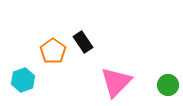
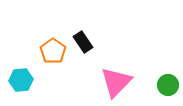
cyan hexagon: moved 2 px left; rotated 15 degrees clockwise
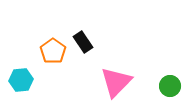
green circle: moved 2 px right, 1 px down
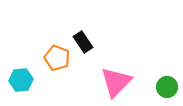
orange pentagon: moved 4 px right, 7 px down; rotated 15 degrees counterclockwise
green circle: moved 3 px left, 1 px down
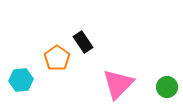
orange pentagon: rotated 15 degrees clockwise
pink triangle: moved 2 px right, 2 px down
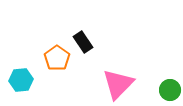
green circle: moved 3 px right, 3 px down
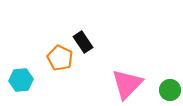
orange pentagon: moved 3 px right; rotated 10 degrees counterclockwise
pink triangle: moved 9 px right
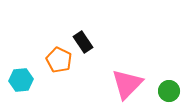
orange pentagon: moved 1 px left, 2 px down
green circle: moved 1 px left, 1 px down
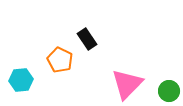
black rectangle: moved 4 px right, 3 px up
orange pentagon: moved 1 px right
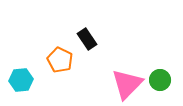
green circle: moved 9 px left, 11 px up
